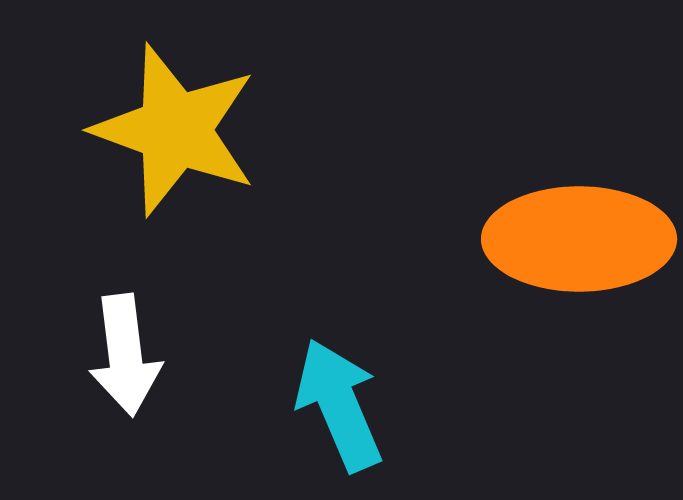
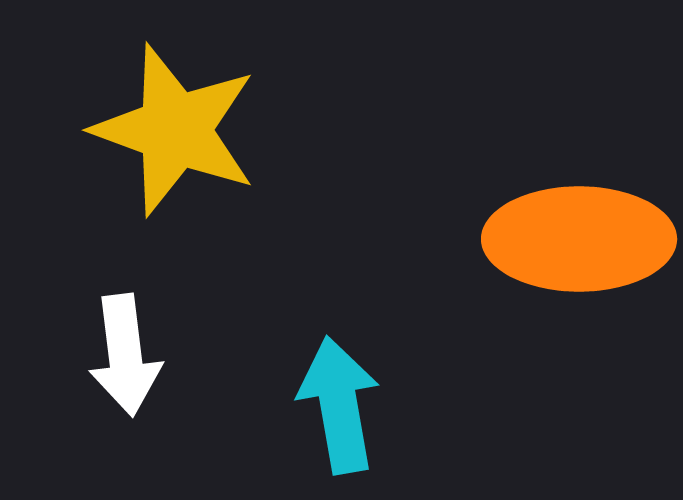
cyan arrow: rotated 13 degrees clockwise
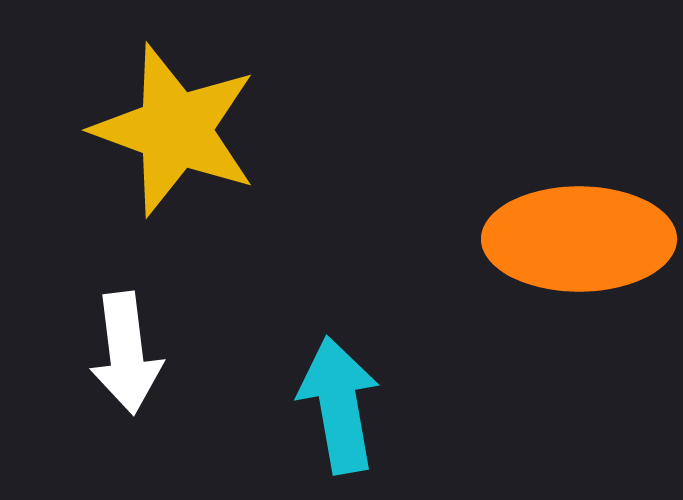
white arrow: moved 1 px right, 2 px up
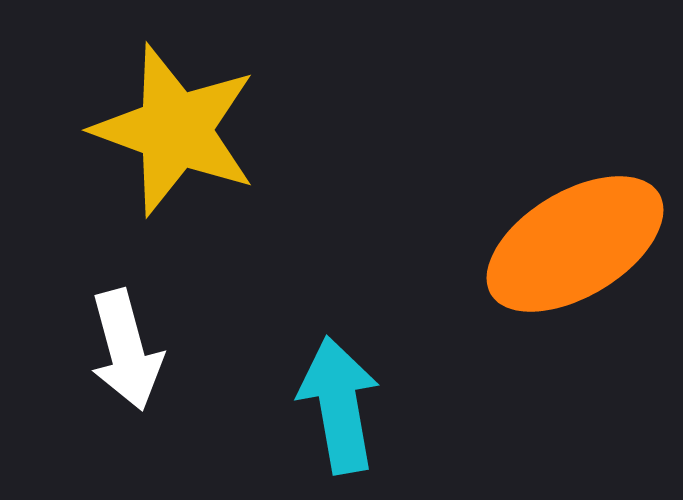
orange ellipse: moved 4 px left, 5 px down; rotated 31 degrees counterclockwise
white arrow: moved 3 px up; rotated 8 degrees counterclockwise
